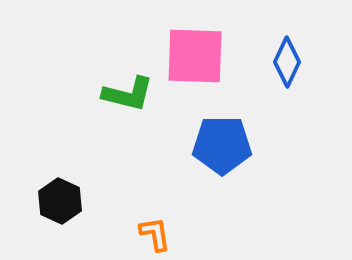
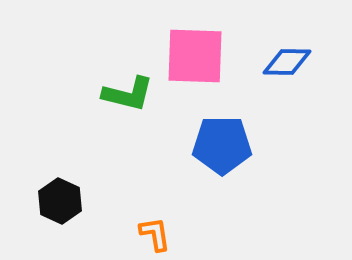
blue diamond: rotated 66 degrees clockwise
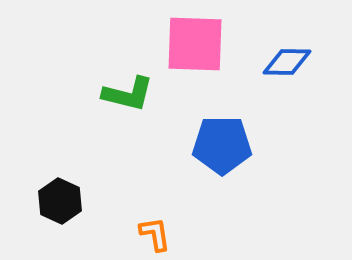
pink square: moved 12 px up
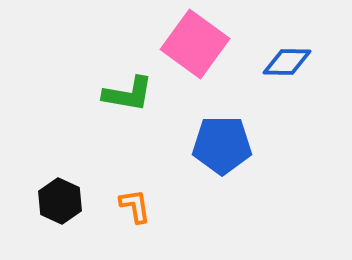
pink square: rotated 34 degrees clockwise
green L-shape: rotated 4 degrees counterclockwise
orange L-shape: moved 20 px left, 28 px up
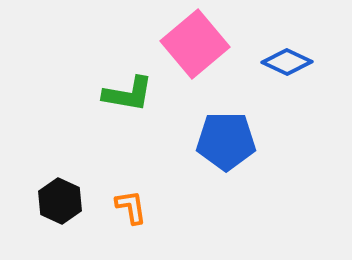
pink square: rotated 14 degrees clockwise
blue diamond: rotated 24 degrees clockwise
blue pentagon: moved 4 px right, 4 px up
orange L-shape: moved 4 px left, 1 px down
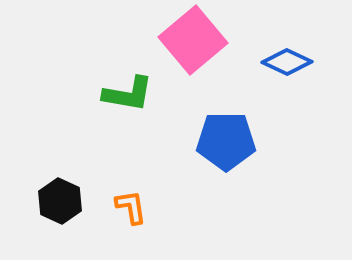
pink square: moved 2 px left, 4 px up
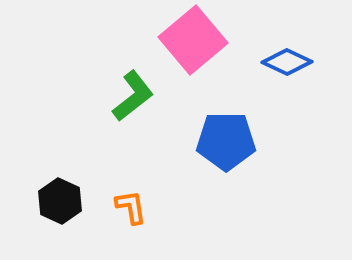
green L-shape: moved 5 px right, 2 px down; rotated 48 degrees counterclockwise
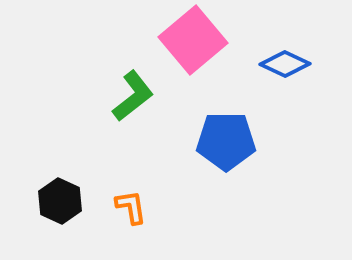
blue diamond: moved 2 px left, 2 px down
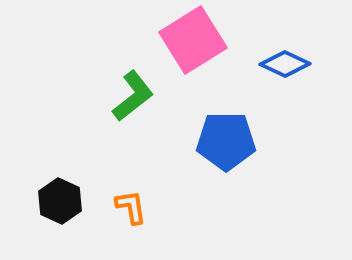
pink square: rotated 8 degrees clockwise
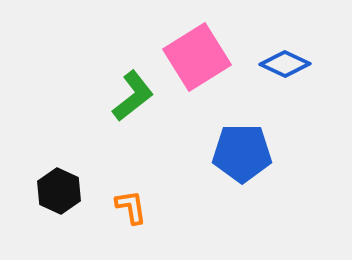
pink square: moved 4 px right, 17 px down
blue pentagon: moved 16 px right, 12 px down
black hexagon: moved 1 px left, 10 px up
